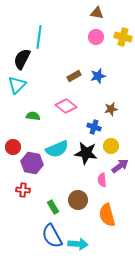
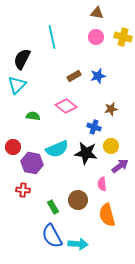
cyan line: moved 13 px right; rotated 20 degrees counterclockwise
pink semicircle: moved 4 px down
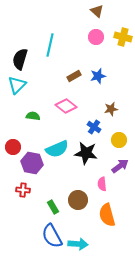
brown triangle: moved 2 px up; rotated 32 degrees clockwise
cyan line: moved 2 px left, 8 px down; rotated 25 degrees clockwise
black semicircle: moved 2 px left; rotated 10 degrees counterclockwise
blue cross: rotated 16 degrees clockwise
yellow circle: moved 8 px right, 6 px up
